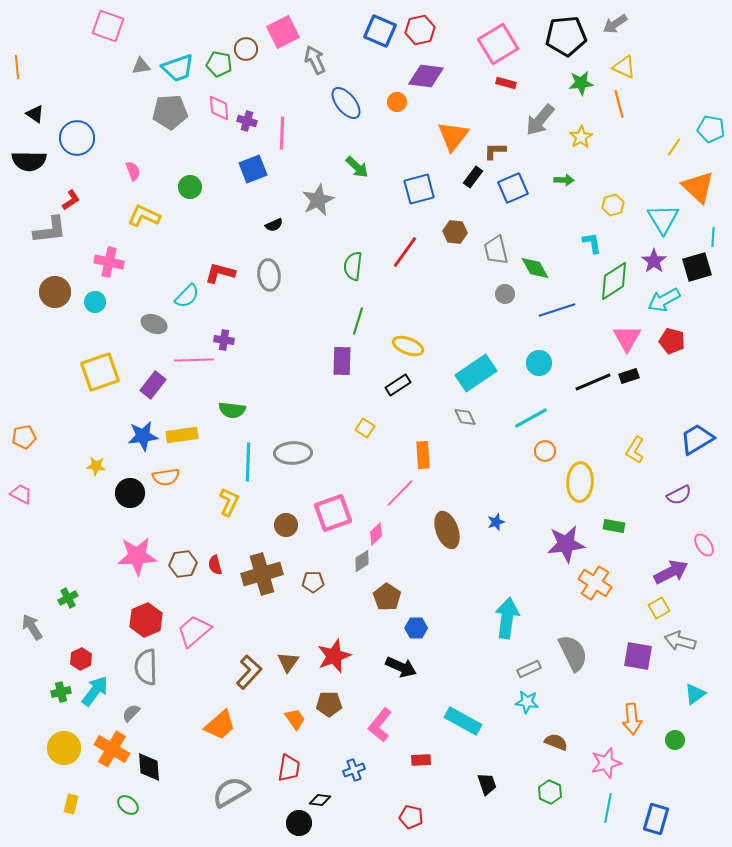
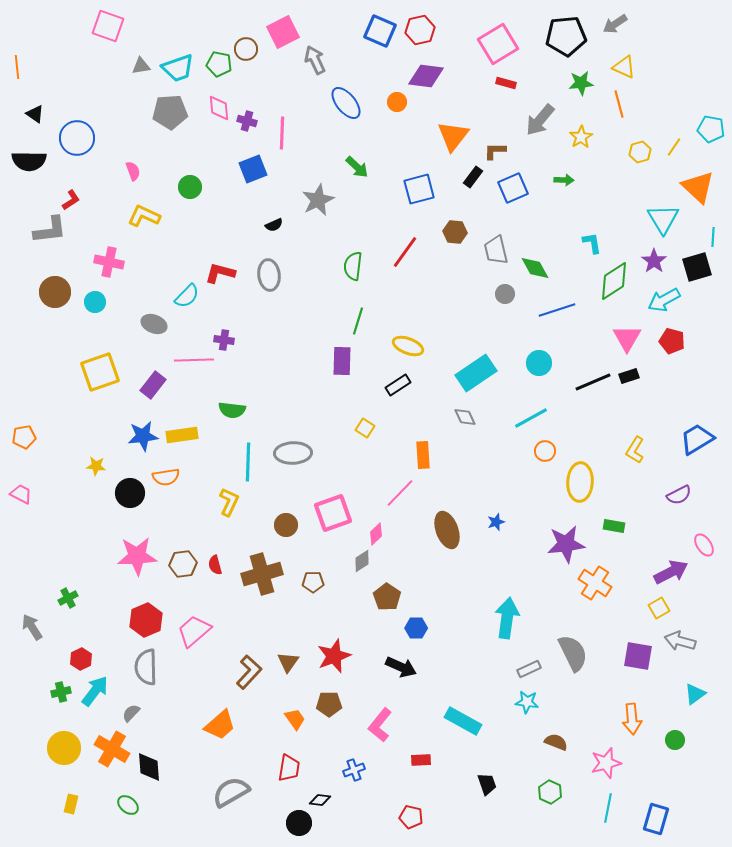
yellow hexagon at (613, 205): moved 27 px right, 53 px up
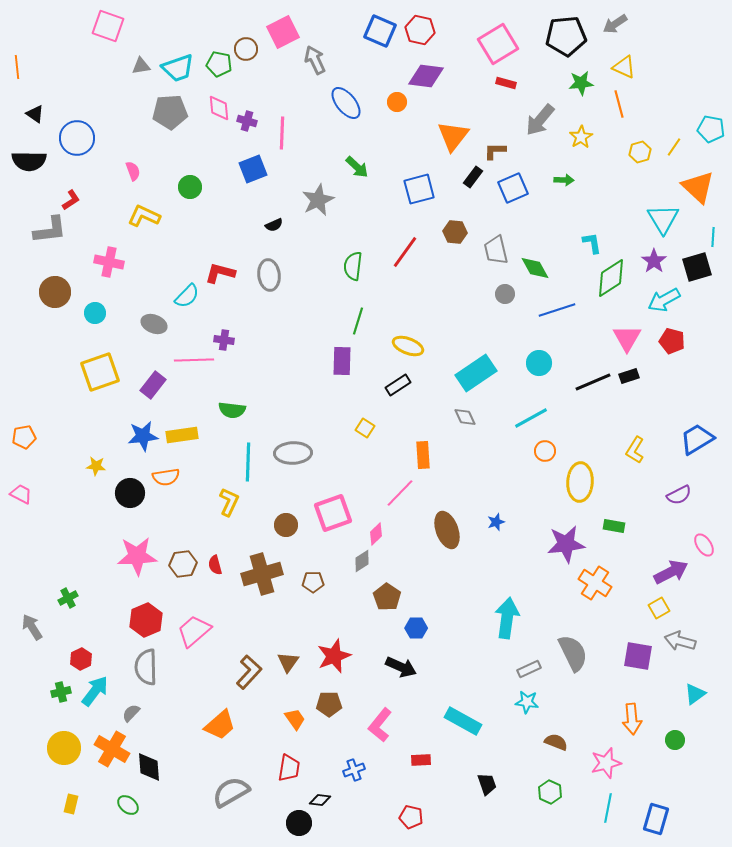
red hexagon at (420, 30): rotated 24 degrees clockwise
green diamond at (614, 281): moved 3 px left, 3 px up
cyan circle at (95, 302): moved 11 px down
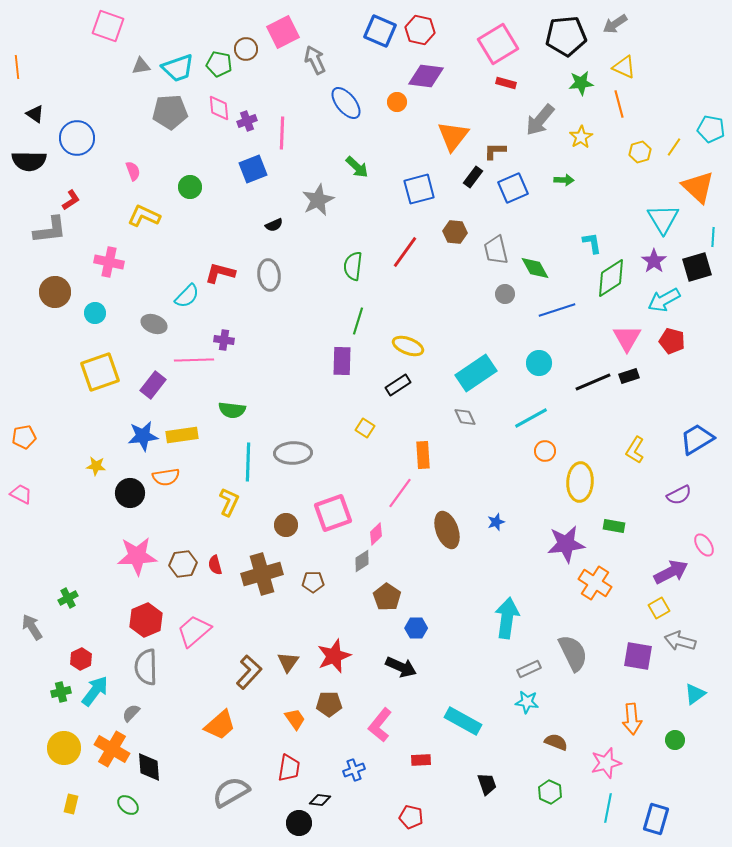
purple cross at (247, 121): rotated 36 degrees counterclockwise
pink line at (400, 493): rotated 8 degrees counterclockwise
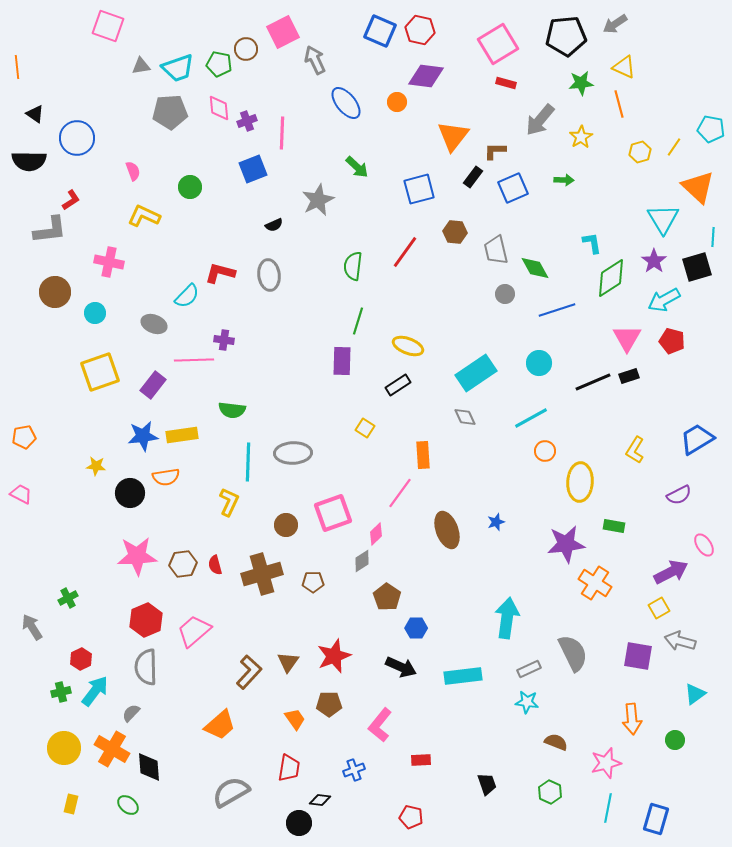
cyan rectangle at (463, 721): moved 45 px up; rotated 36 degrees counterclockwise
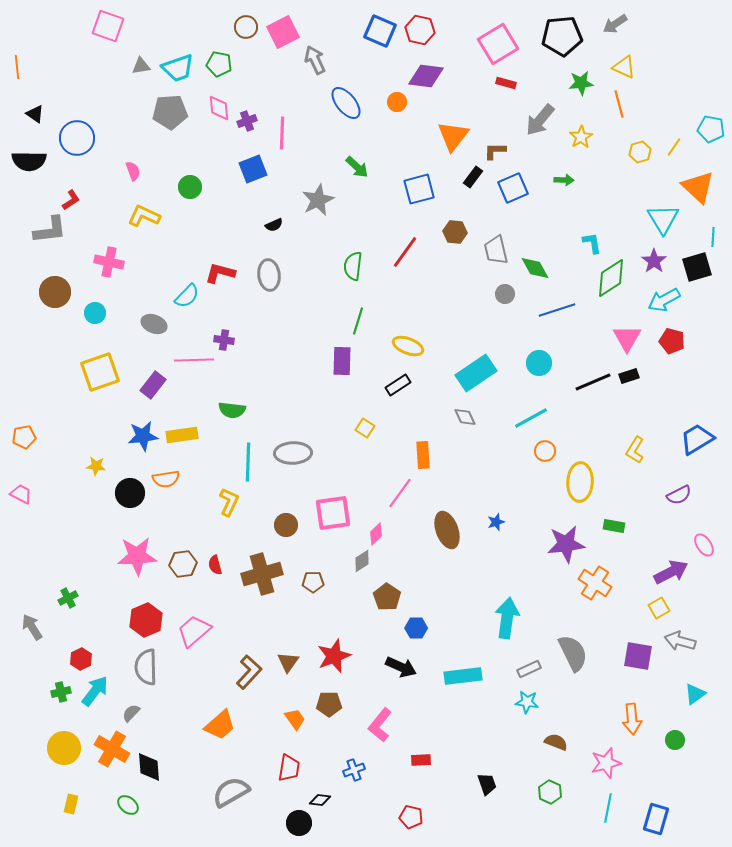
black pentagon at (566, 36): moved 4 px left
brown circle at (246, 49): moved 22 px up
orange semicircle at (166, 477): moved 2 px down
pink square at (333, 513): rotated 12 degrees clockwise
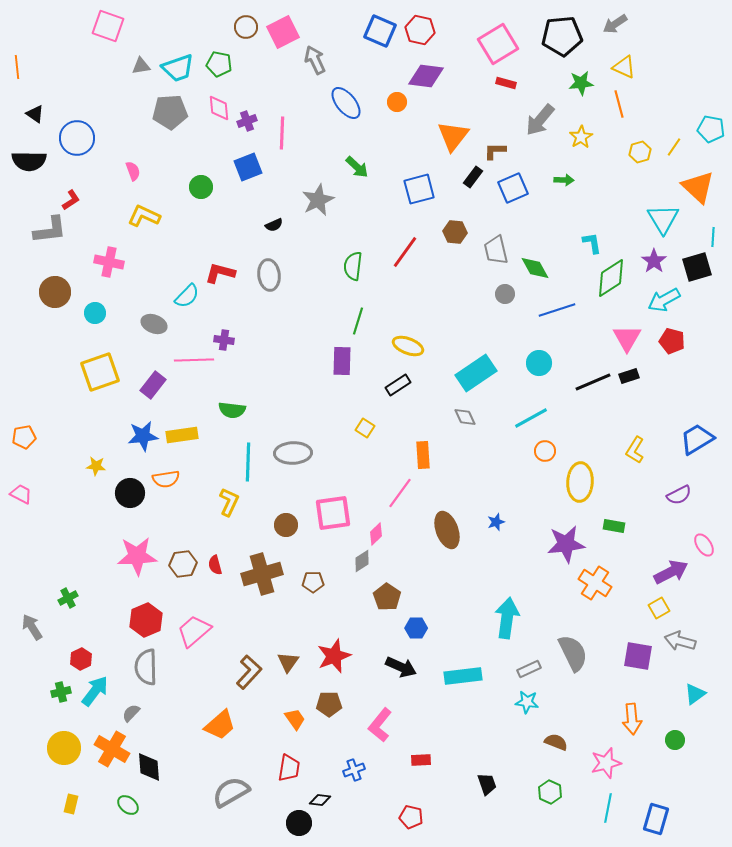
blue square at (253, 169): moved 5 px left, 2 px up
green circle at (190, 187): moved 11 px right
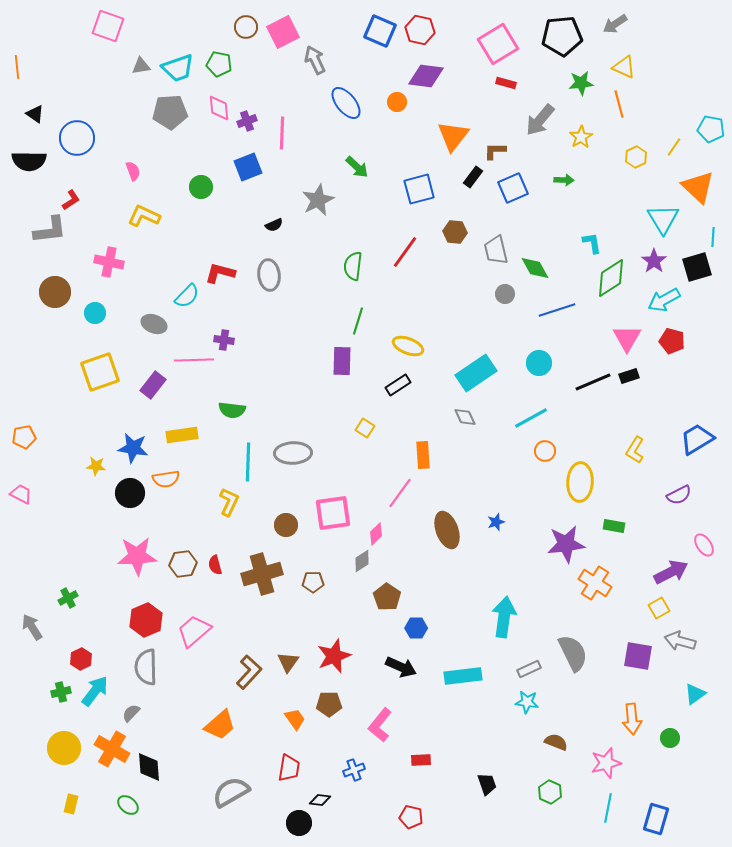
yellow hexagon at (640, 152): moved 4 px left, 5 px down; rotated 10 degrees counterclockwise
blue star at (143, 436): moved 10 px left, 12 px down; rotated 16 degrees clockwise
cyan arrow at (507, 618): moved 3 px left, 1 px up
green circle at (675, 740): moved 5 px left, 2 px up
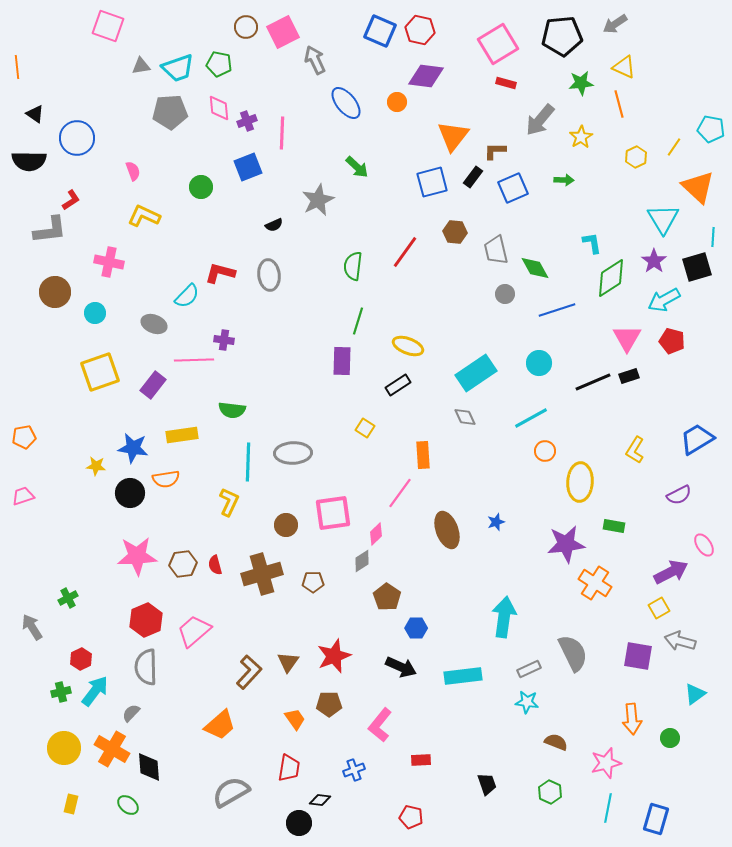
blue square at (419, 189): moved 13 px right, 7 px up
pink trapezoid at (21, 494): moved 2 px right, 2 px down; rotated 45 degrees counterclockwise
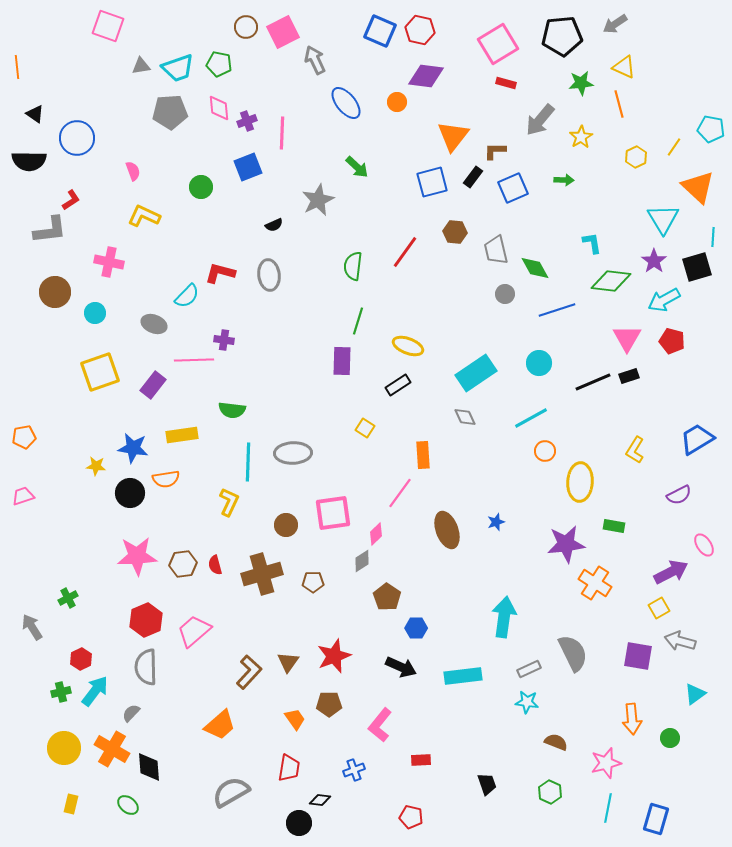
green diamond at (611, 278): moved 3 px down; rotated 39 degrees clockwise
